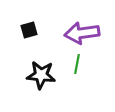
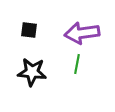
black square: rotated 24 degrees clockwise
black star: moved 9 px left, 3 px up
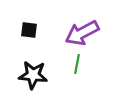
purple arrow: rotated 20 degrees counterclockwise
black star: moved 1 px right, 3 px down
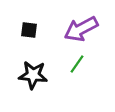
purple arrow: moved 1 px left, 4 px up
green line: rotated 24 degrees clockwise
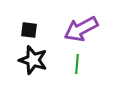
green line: rotated 30 degrees counterclockwise
black star: moved 15 px up; rotated 12 degrees clockwise
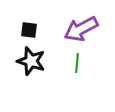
black star: moved 2 px left, 1 px down
green line: moved 1 px up
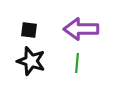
purple arrow: rotated 28 degrees clockwise
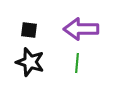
black star: moved 1 px left, 1 px down
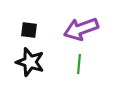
purple arrow: rotated 20 degrees counterclockwise
green line: moved 2 px right, 1 px down
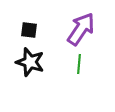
purple arrow: rotated 144 degrees clockwise
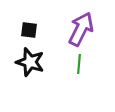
purple arrow: rotated 8 degrees counterclockwise
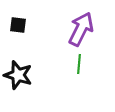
black square: moved 11 px left, 5 px up
black star: moved 12 px left, 13 px down
